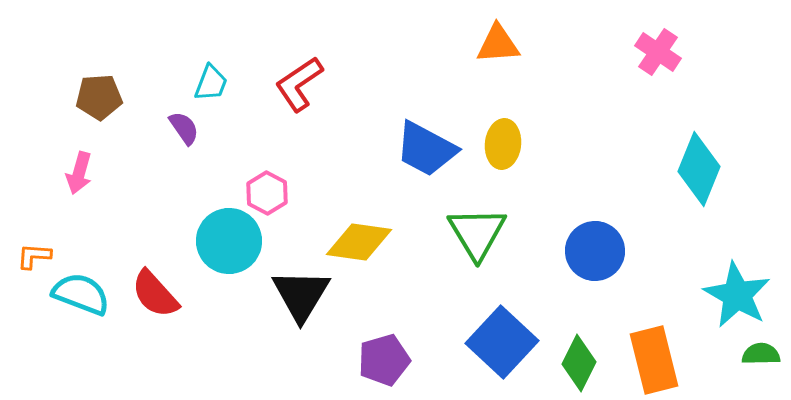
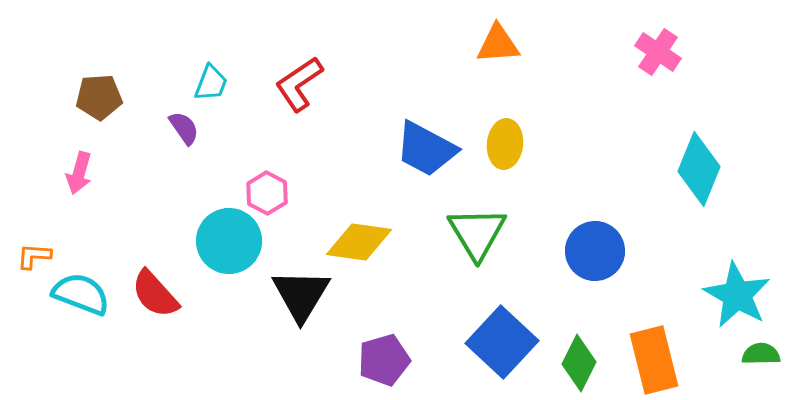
yellow ellipse: moved 2 px right
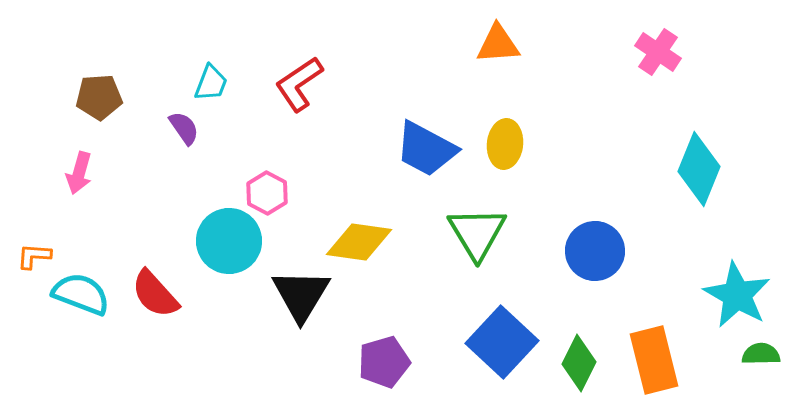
purple pentagon: moved 2 px down
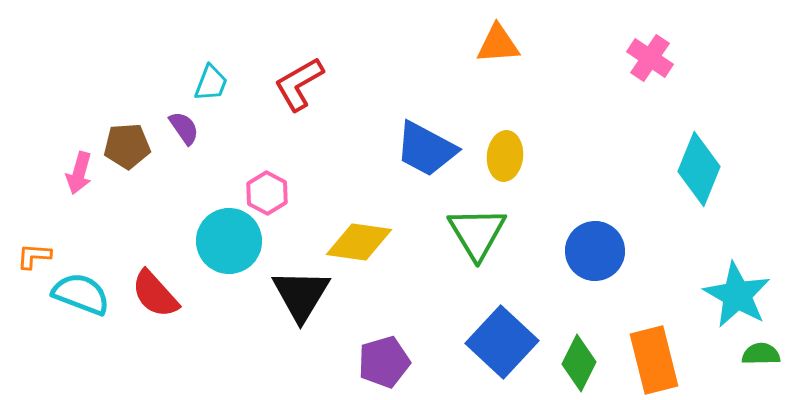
pink cross: moved 8 px left, 6 px down
red L-shape: rotated 4 degrees clockwise
brown pentagon: moved 28 px right, 49 px down
yellow ellipse: moved 12 px down
